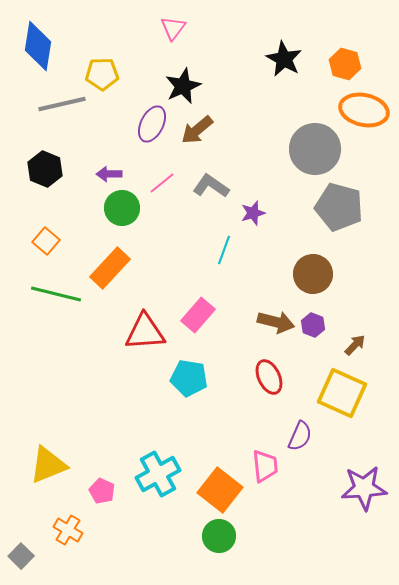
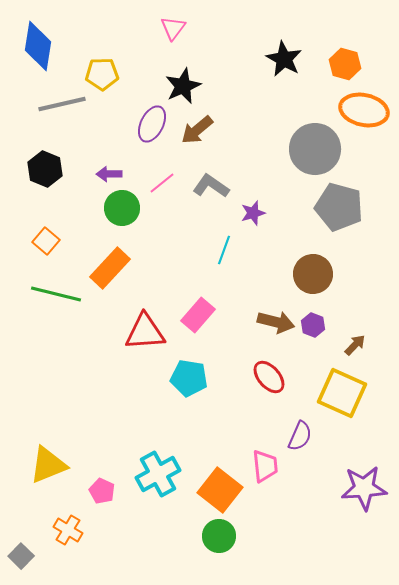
red ellipse at (269, 377): rotated 16 degrees counterclockwise
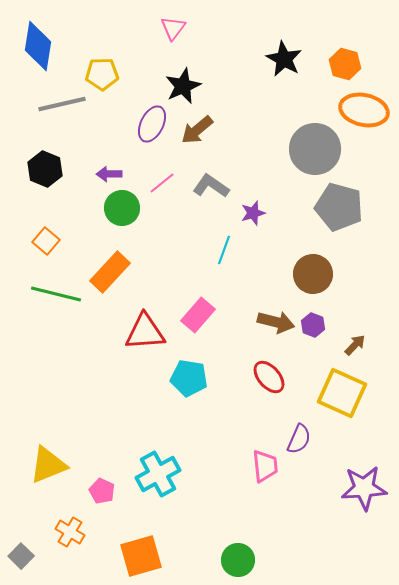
orange rectangle at (110, 268): moved 4 px down
purple semicircle at (300, 436): moved 1 px left, 3 px down
orange square at (220, 490): moved 79 px left, 66 px down; rotated 36 degrees clockwise
orange cross at (68, 530): moved 2 px right, 2 px down
green circle at (219, 536): moved 19 px right, 24 px down
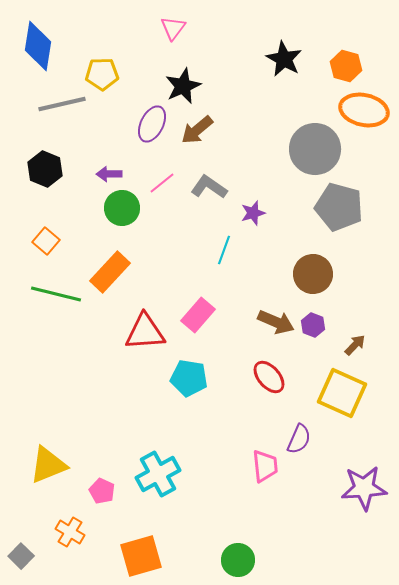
orange hexagon at (345, 64): moved 1 px right, 2 px down
gray L-shape at (211, 186): moved 2 px left, 1 px down
brown arrow at (276, 322): rotated 9 degrees clockwise
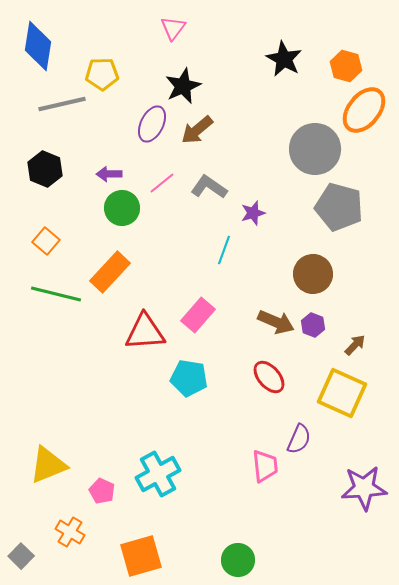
orange ellipse at (364, 110): rotated 63 degrees counterclockwise
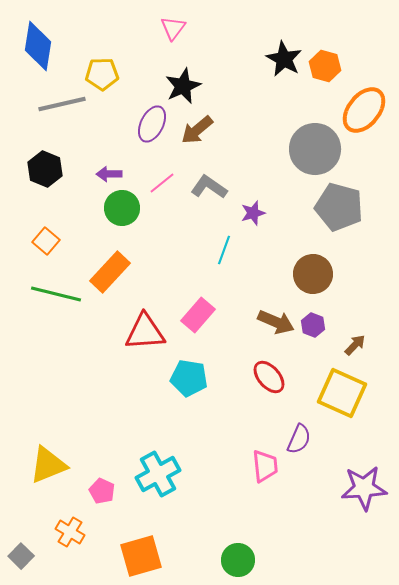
orange hexagon at (346, 66): moved 21 px left
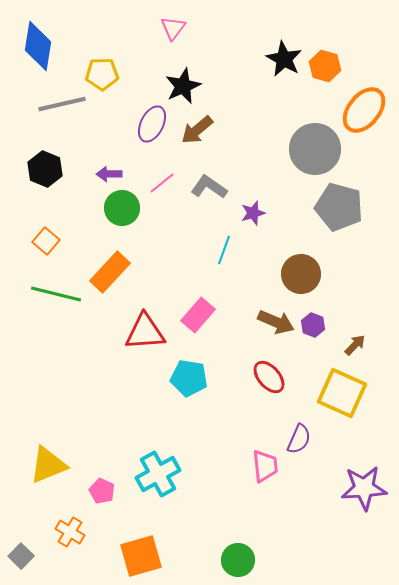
brown circle at (313, 274): moved 12 px left
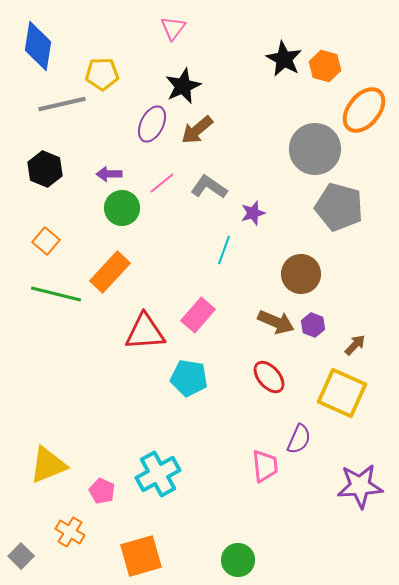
purple star at (364, 488): moved 4 px left, 2 px up
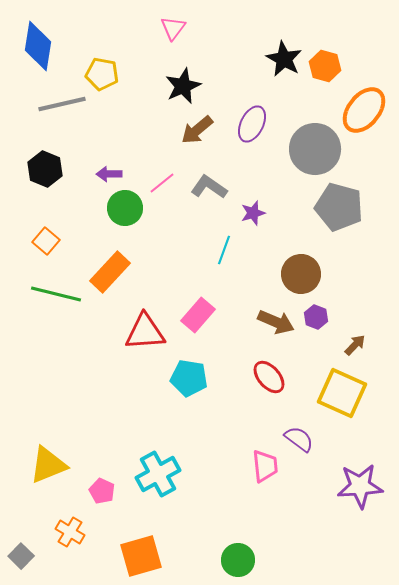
yellow pentagon at (102, 74): rotated 12 degrees clockwise
purple ellipse at (152, 124): moved 100 px right
green circle at (122, 208): moved 3 px right
purple hexagon at (313, 325): moved 3 px right, 8 px up
purple semicircle at (299, 439): rotated 76 degrees counterclockwise
